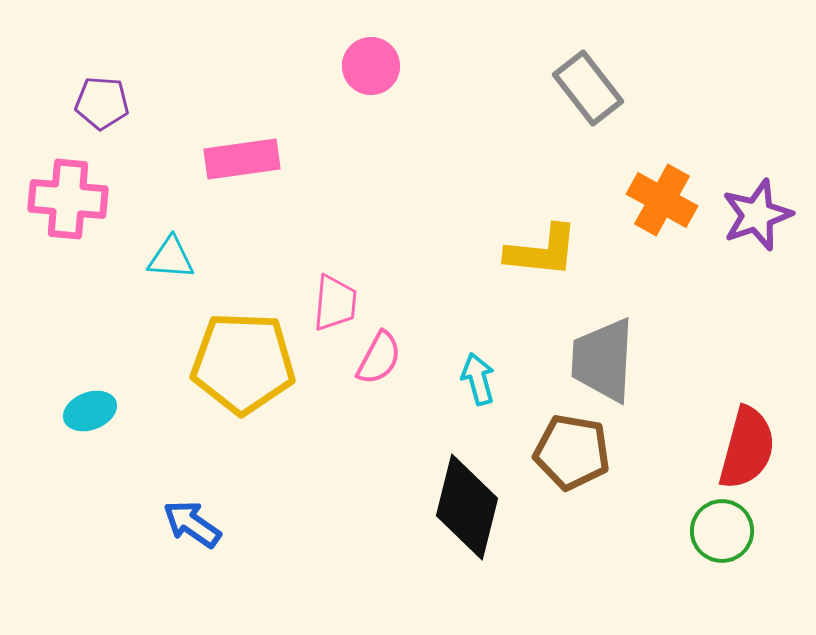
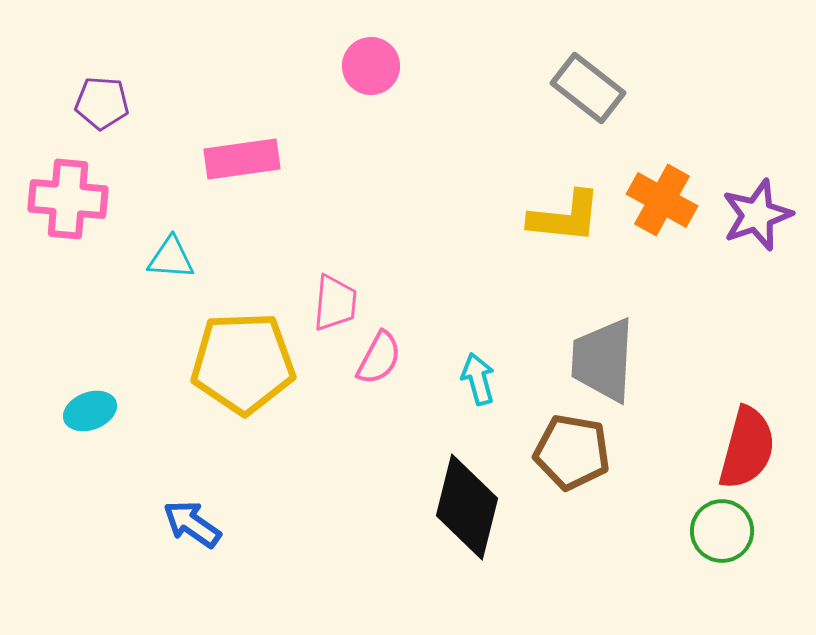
gray rectangle: rotated 14 degrees counterclockwise
yellow L-shape: moved 23 px right, 34 px up
yellow pentagon: rotated 4 degrees counterclockwise
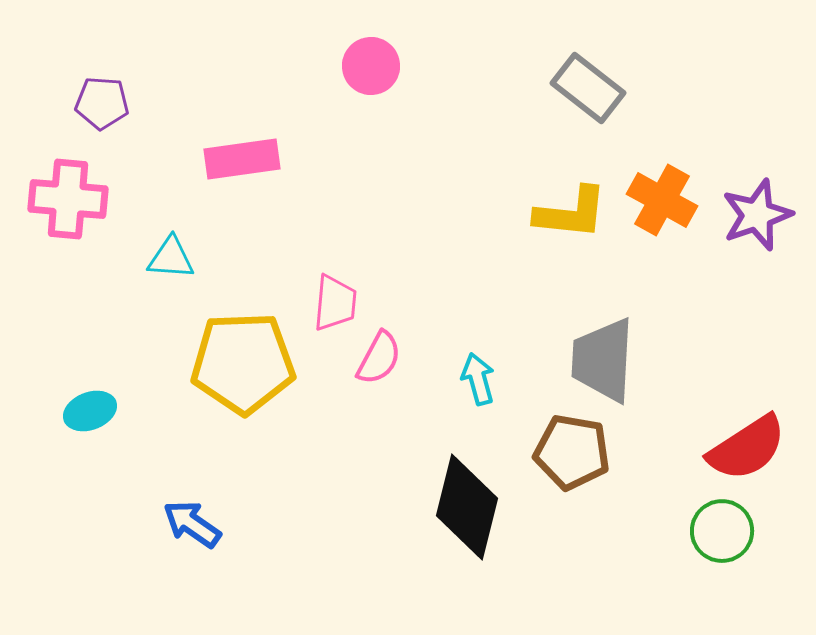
yellow L-shape: moved 6 px right, 4 px up
red semicircle: rotated 42 degrees clockwise
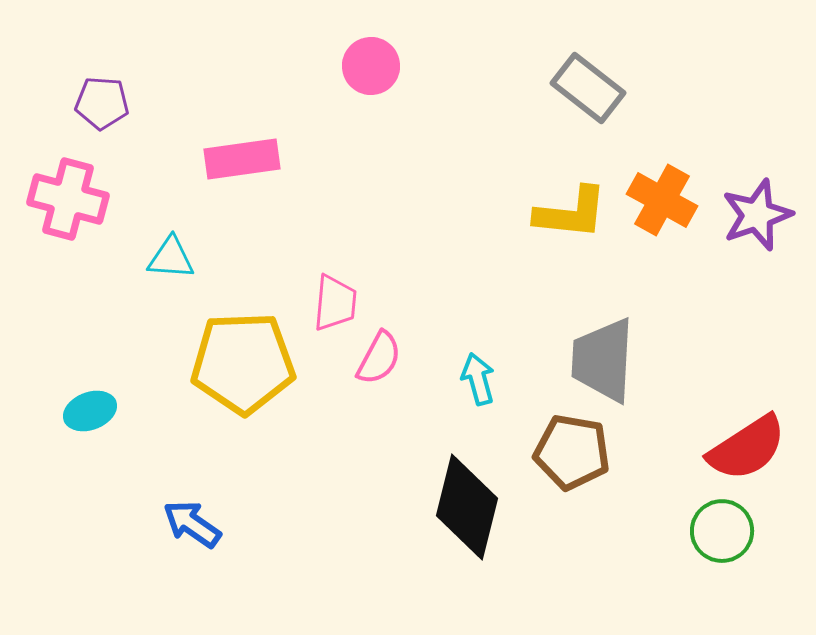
pink cross: rotated 10 degrees clockwise
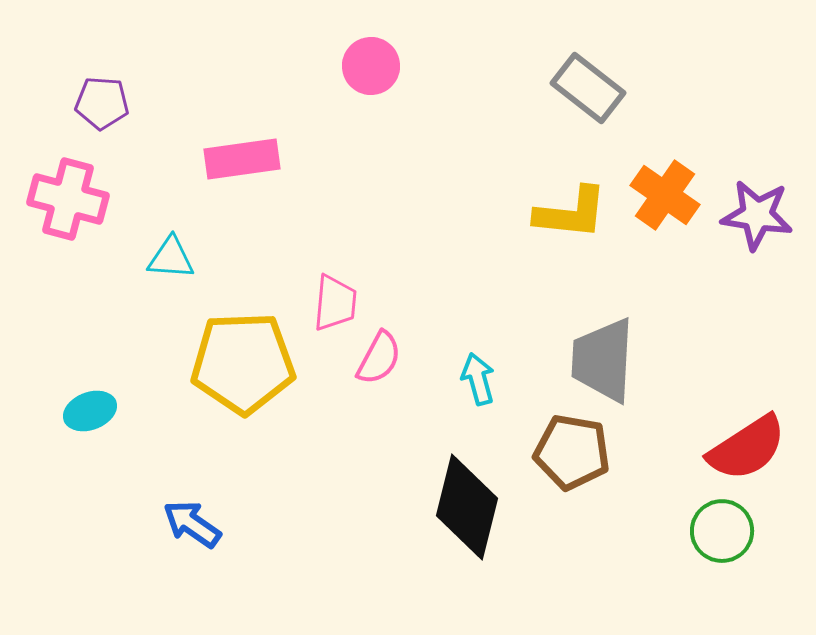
orange cross: moved 3 px right, 5 px up; rotated 6 degrees clockwise
purple star: rotated 28 degrees clockwise
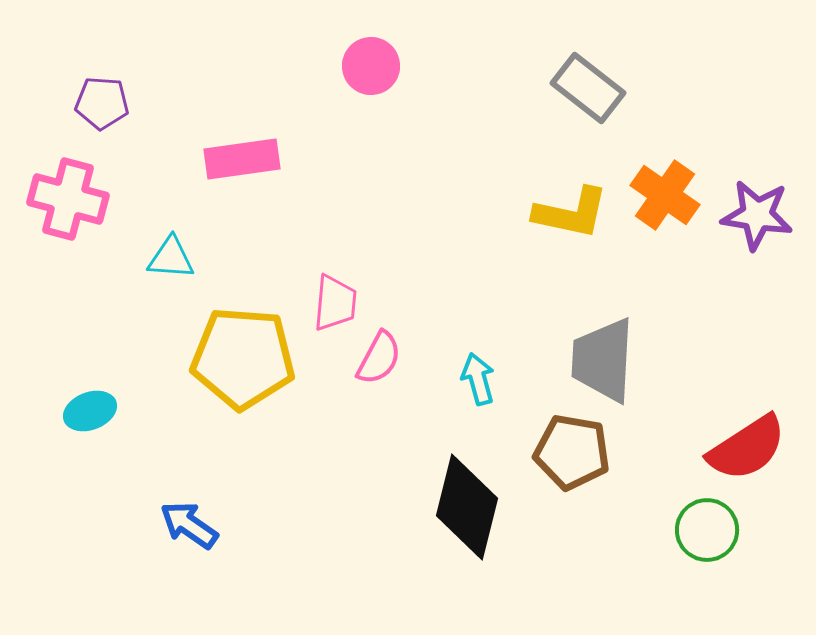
yellow L-shape: rotated 6 degrees clockwise
yellow pentagon: moved 5 px up; rotated 6 degrees clockwise
blue arrow: moved 3 px left, 1 px down
green circle: moved 15 px left, 1 px up
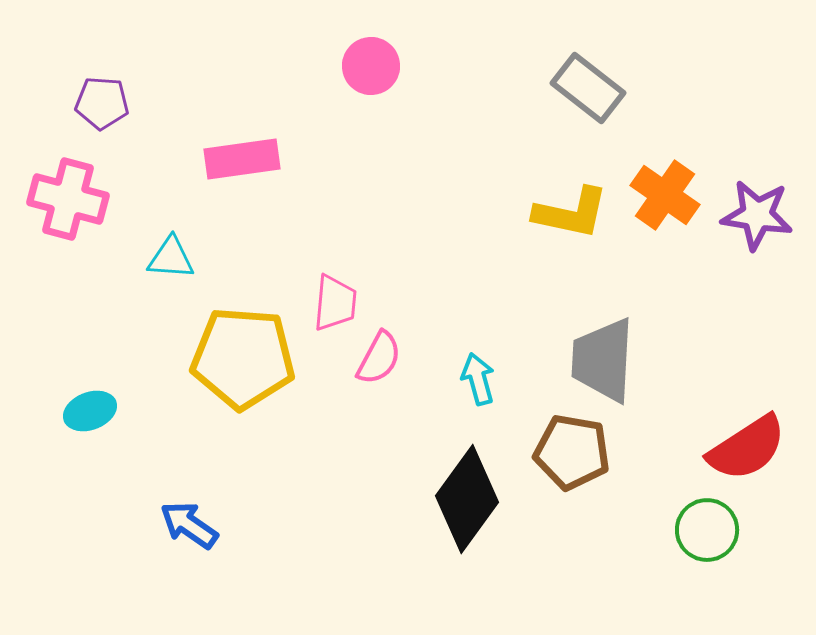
black diamond: moved 8 px up; rotated 22 degrees clockwise
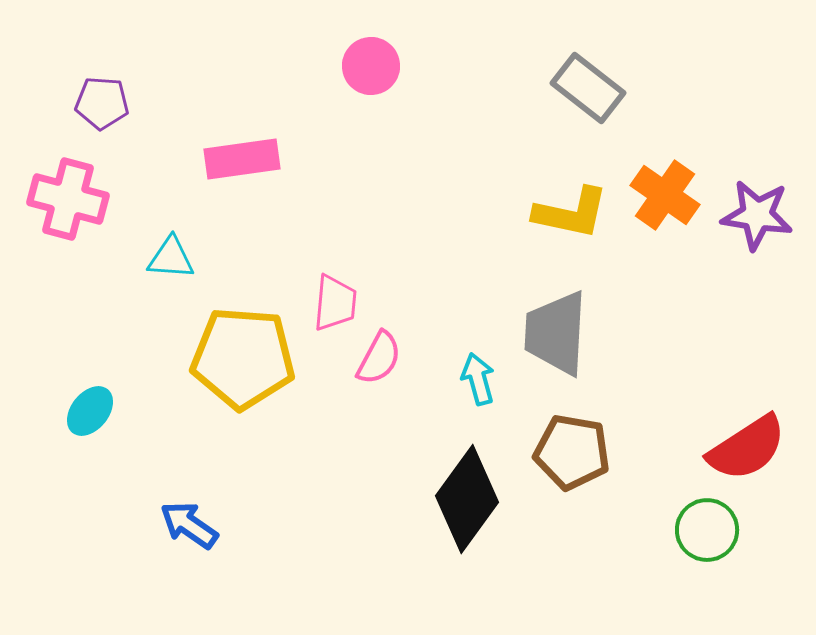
gray trapezoid: moved 47 px left, 27 px up
cyan ellipse: rotated 30 degrees counterclockwise
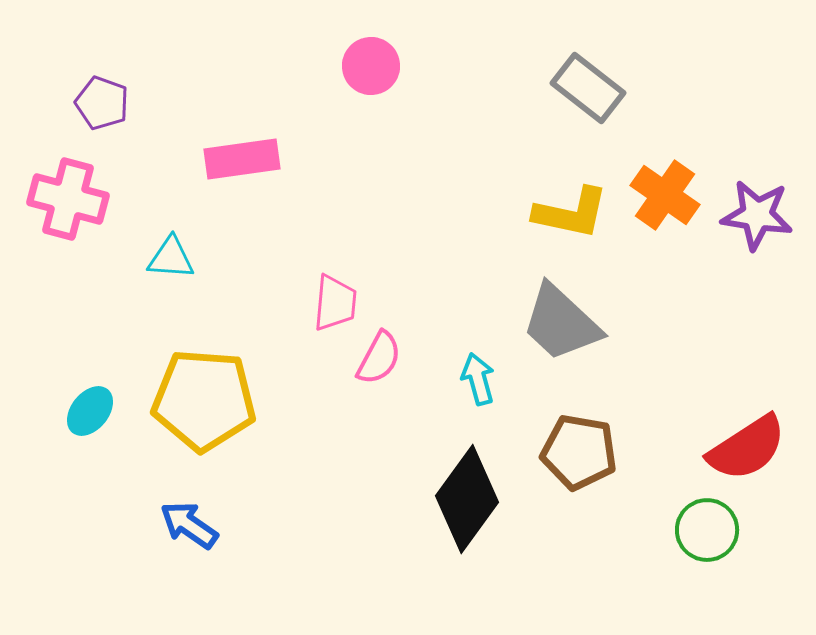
purple pentagon: rotated 16 degrees clockwise
gray trapezoid: moved 5 px right, 10 px up; rotated 50 degrees counterclockwise
yellow pentagon: moved 39 px left, 42 px down
brown pentagon: moved 7 px right
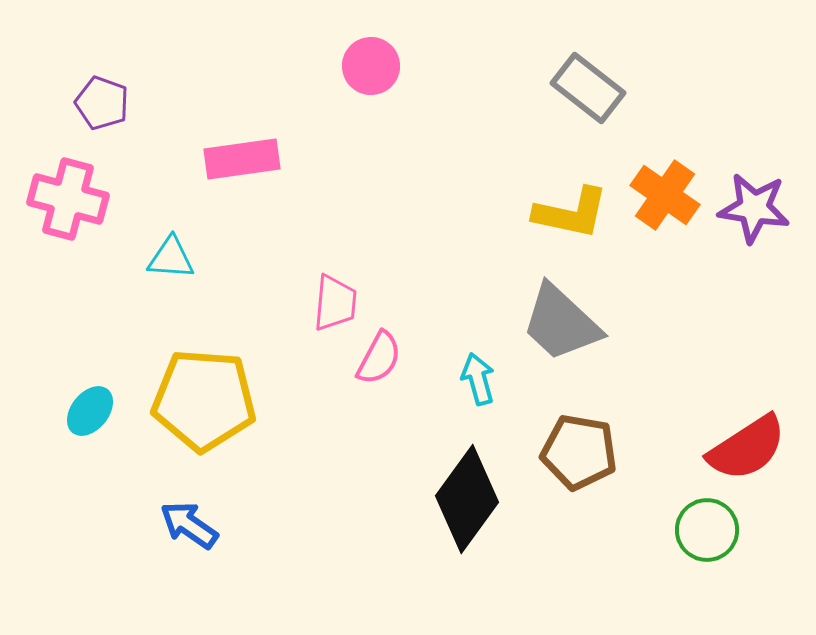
purple star: moved 3 px left, 7 px up
